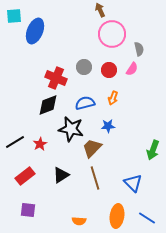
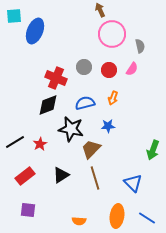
gray semicircle: moved 1 px right, 3 px up
brown trapezoid: moved 1 px left, 1 px down
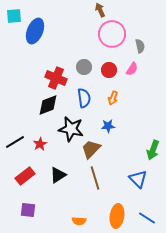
blue semicircle: moved 1 px left, 5 px up; rotated 96 degrees clockwise
black triangle: moved 3 px left
blue triangle: moved 5 px right, 4 px up
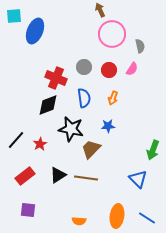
black line: moved 1 px right, 2 px up; rotated 18 degrees counterclockwise
brown line: moved 9 px left; rotated 65 degrees counterclockwise
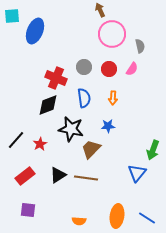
cyan square: moved 2 px left
red circle: moved 1 px up
orange arrow: rotated 16 degrees counterclockwise
blue triangle: moved 1 px left, 6 px up; rotated 24 degrees clockwise
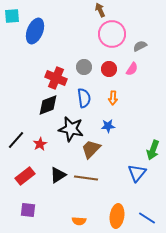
gray semicircle: rotated 104 degrees counterclockwise
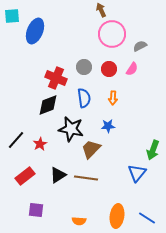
brown arrow: moved 1 px right
purple square: moved 8 px right
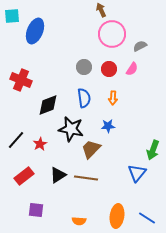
red cross: moved 35 px left, 2 px down
red rectangle: moved 1 px left
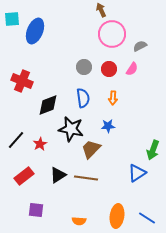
cyan square: moved 3 px down
red cross: moved 1 px right, 1 px down
blue semicircle: moved 1 px left
blue triangle: rotated 18 degrees clockwise
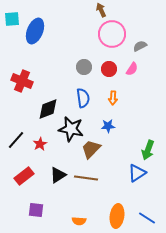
black diamond: moved 4 px down
green arrow: moved 5 px left
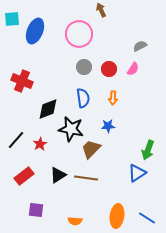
pink circle: moved 33 px left
pink semicircle: moved 1 px right
orange semicircle: moved 4 px left
